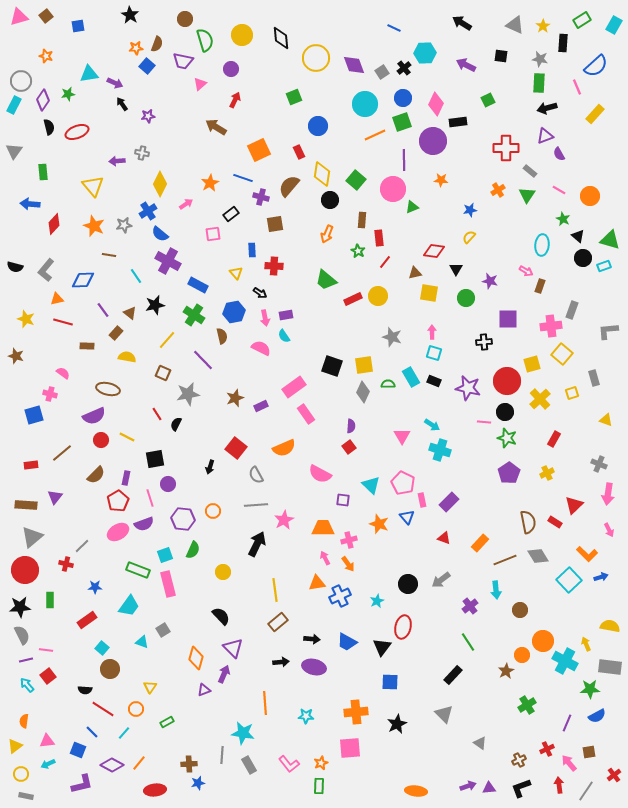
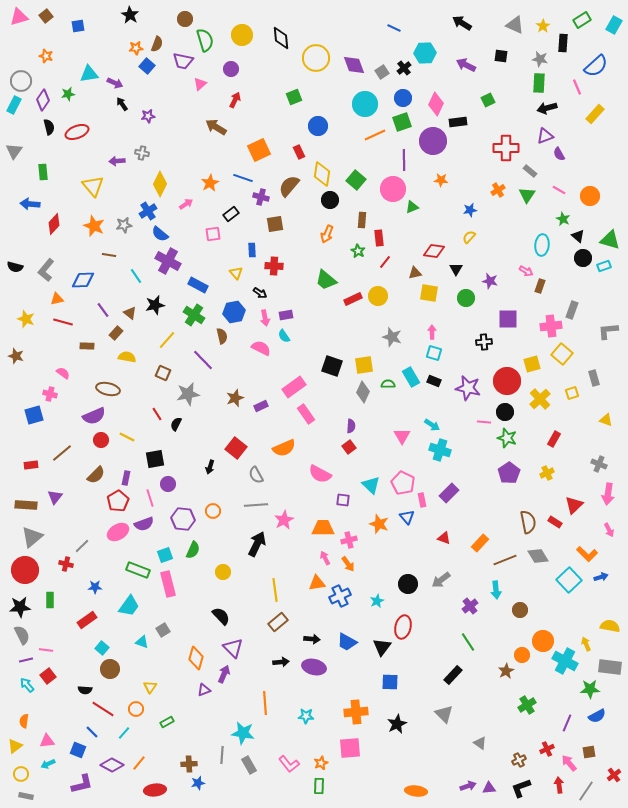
purple rectangle at (449, 502): moved 9 px up
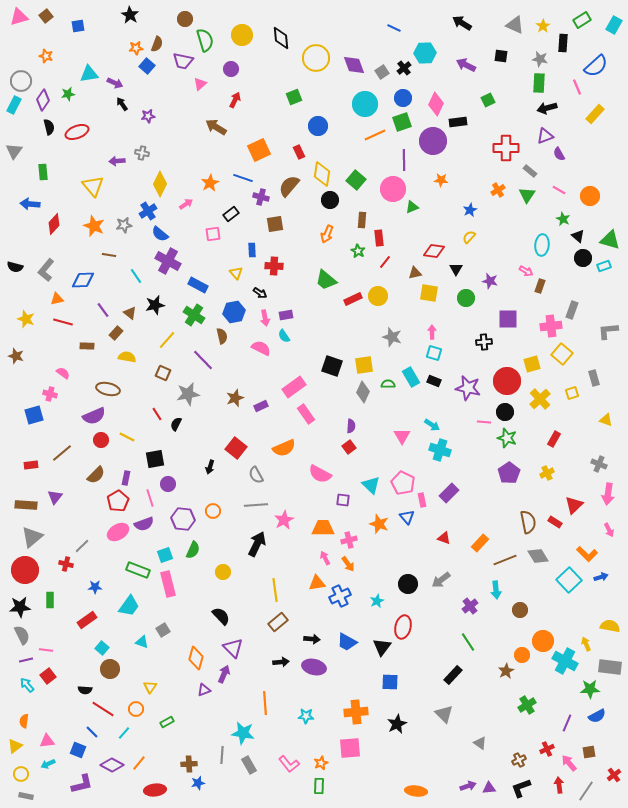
blue star at (470, 210): rotated 16 degrees counterclockwise
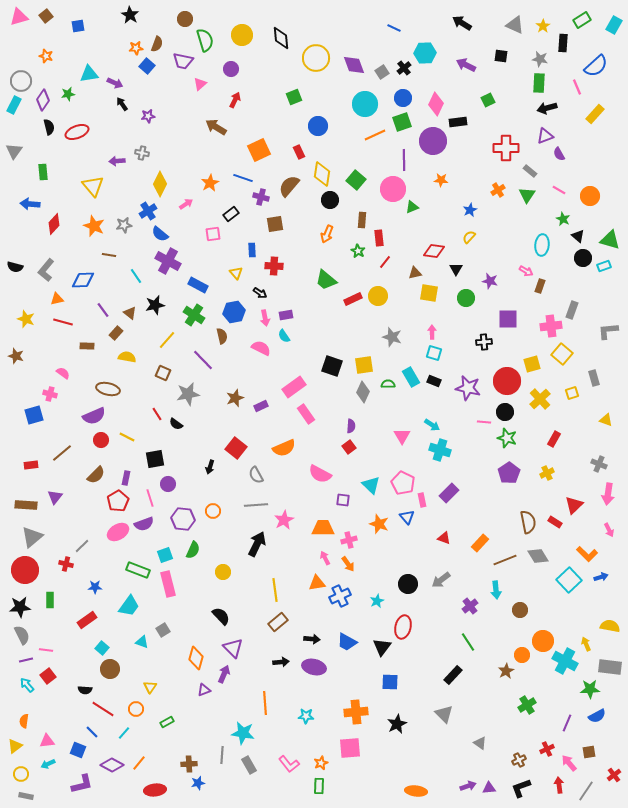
black semicircle at (176, 424): rotated 80 degrees counterclockwise
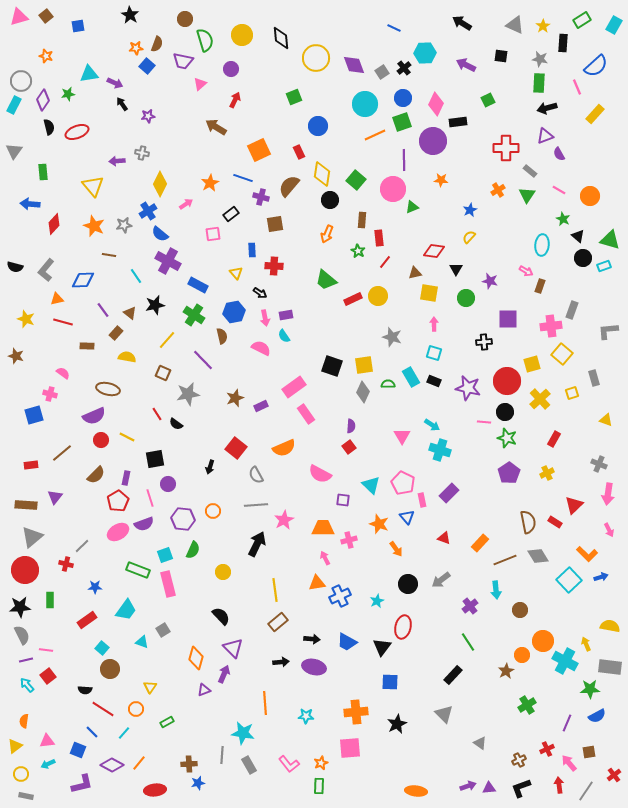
pink arrow at (432, 332): moved 2 px right, 8 px up
orange arrow at (348, 564): moved 48 px right, 15 px up
cyan trapezoid at (129, 606): moved 3 px left, 4 px down
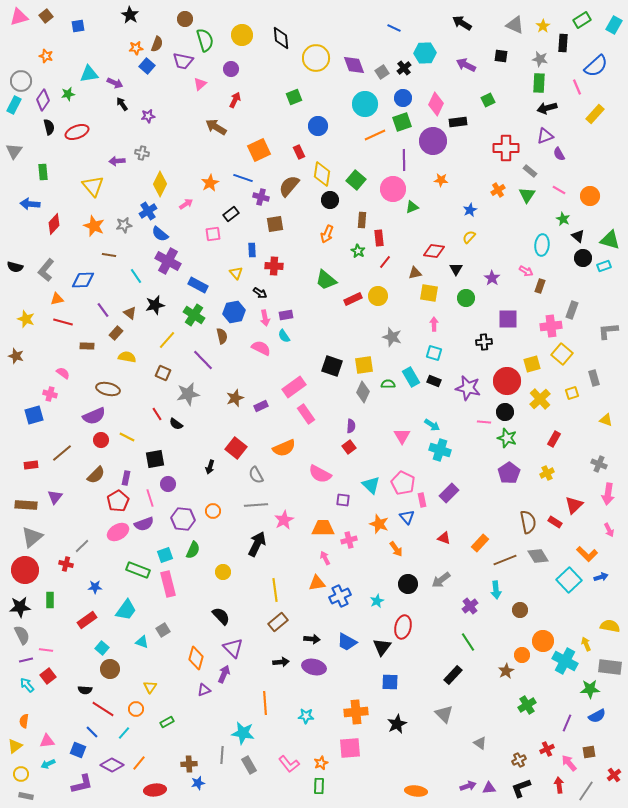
purple star at (490, 281): moved 2 px right, 3 px up; rotated 21 degrees clockwise
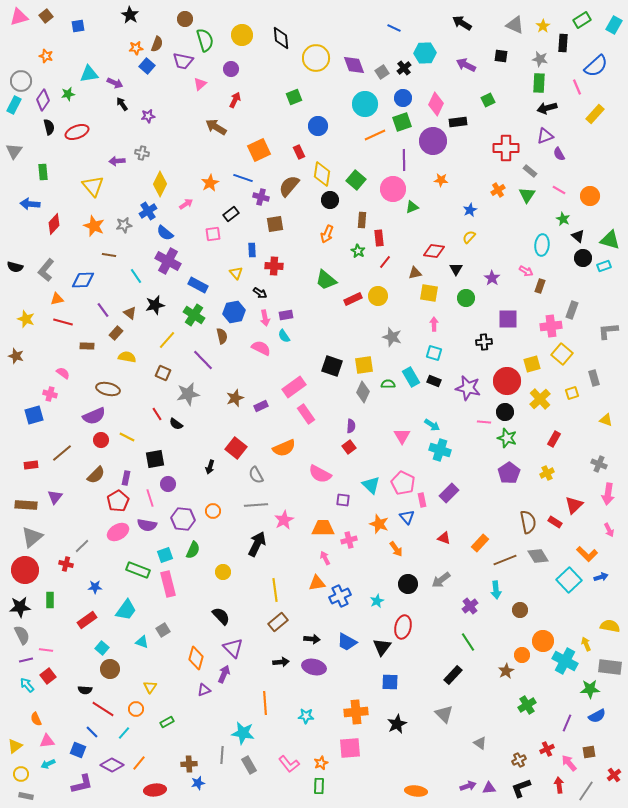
blue semicircle at (160, 234): moved 5 px right, 1 px up
purple semicircle at (144, 524): moved 3 px right, 1 px down; rotated 30 degrees clockwise
orange semicircle at (24, 721): moved 12 px right, 2 px up; rotated 32 degrees counterclockwise
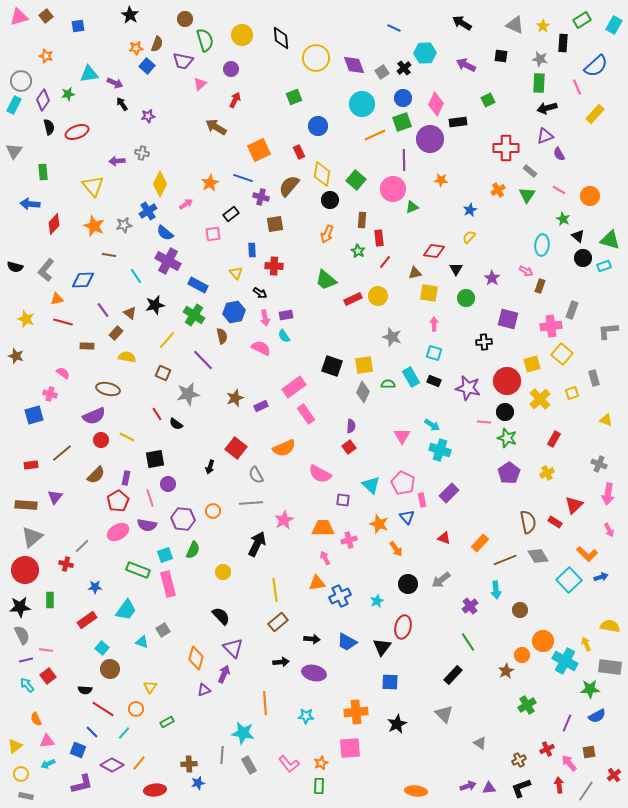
cyan circle at (365, 104): moved 3 px left
purple circle at (433, 141): moved 3 px left, 2 px up
purple square at (508, 319): rotated 15 degrees clockwise
gray line at (256, 505): moved 5 px left, 2 px up
purple ellipse at (314, 667): moved 6 px down
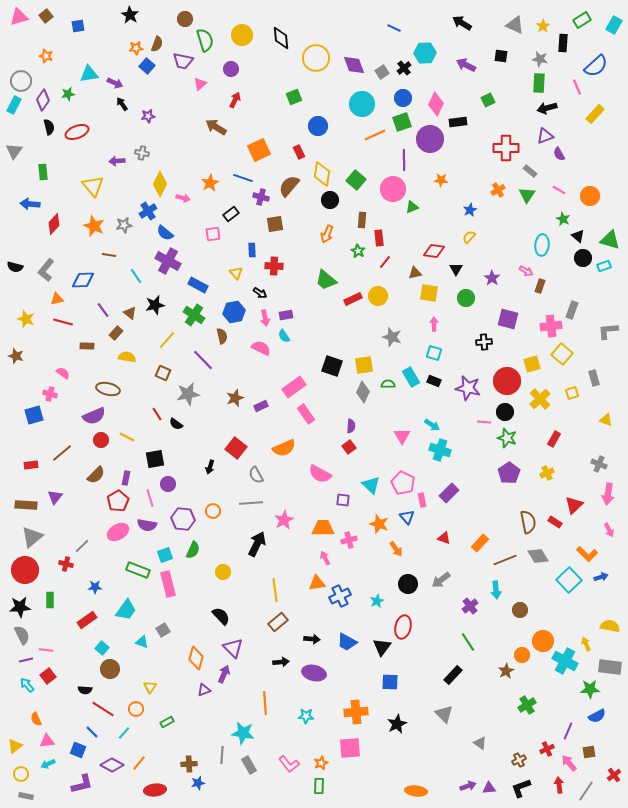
pink arrow at (186, 204): moved 3 px left, 6 px up; rotated 48 degrees clockwise
purple line at (567, 723): moved 1 px right, 8 px down
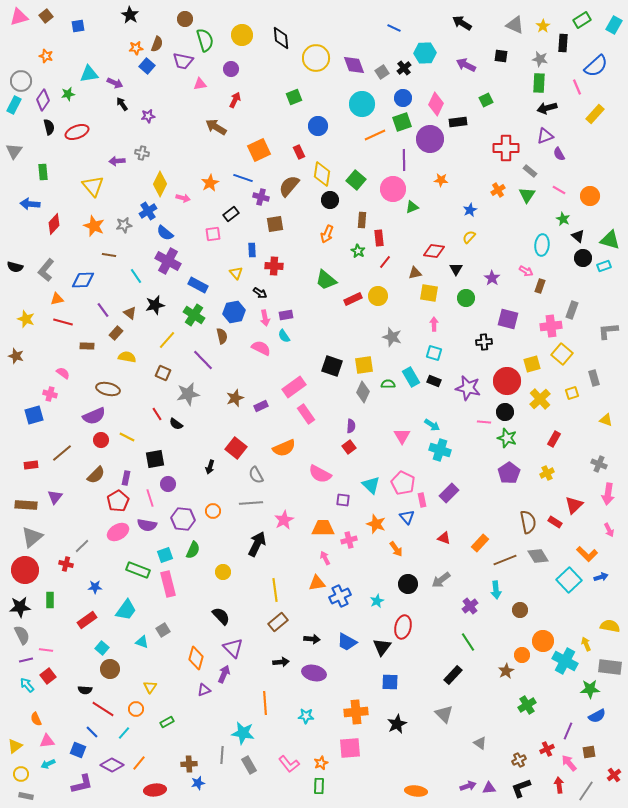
pink triangle at (200, 84): rotated 32 degrees clockwise
green square at (488, 100): moved 2 px left
orange star at (379, 524): moved 3 px left
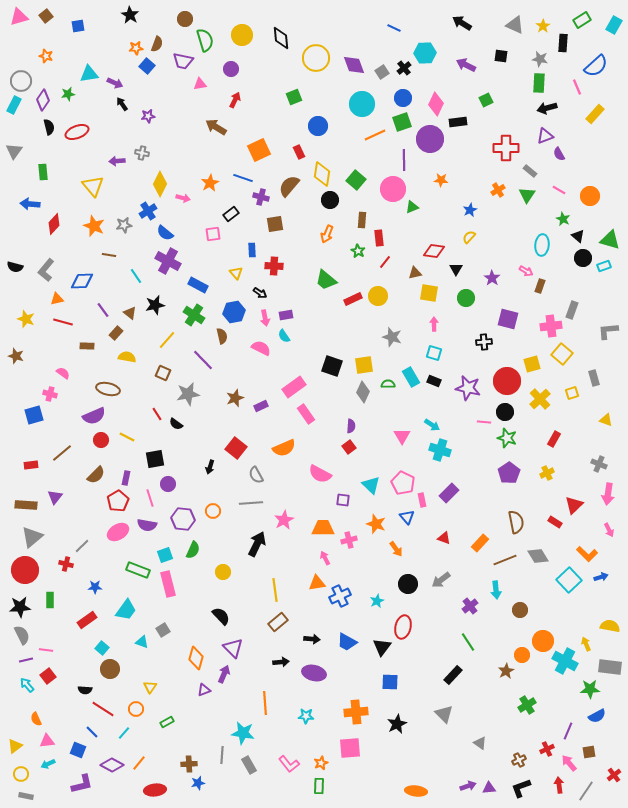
blue diamond at (83, 280): moved 1 px left, 1 px down
brown semicircle at (528, 522): moved 12 px left
